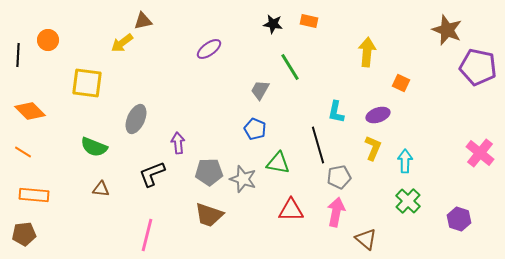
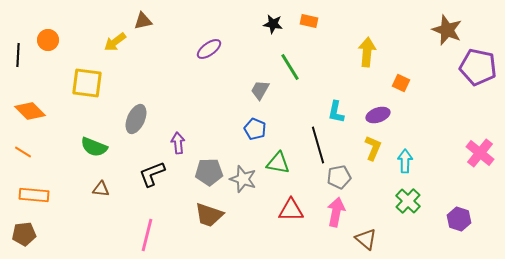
yellow arrow at (122, 43): moved 7 px left, 1 px up
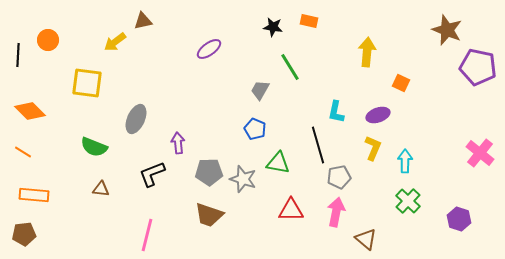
black star at (273, 24): moved 3 px down
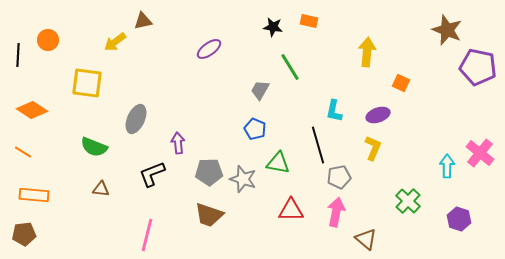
orange diamond at (30, 111): moved 2 px right, 1 px up; rotated 12 degrees counterclockwise
cyan L-shape at (336, 112): moved 2 px left, 1 px up
cyan arrow at (405, 161): moved 42 px right, 5 px down
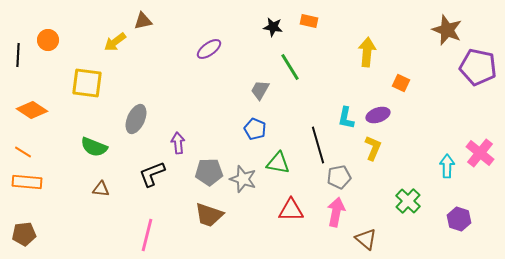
cyan L-shape at (334, 111): moved 12 px right, 7 px down
orange rectangle at (34, 195): moved 7 px left, 13 px up
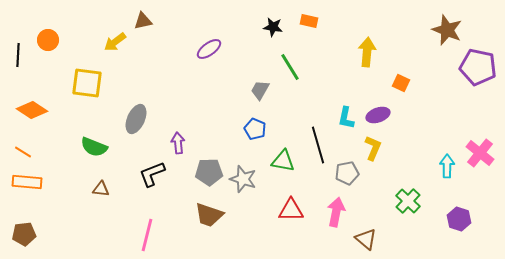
green triangle at (278, 163): moved 5 px right, 2 px up
gray pentagon at (339, 177): moved 8 px right, 4 px up
